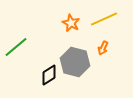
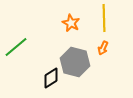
yellow line: moved 1 px up; rotated 68 degrees counterclockwise
black diamond: moved 2 px right, 3 px down
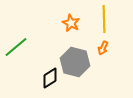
yellow line: moved 1 px down
black diamond: moved 1 px left
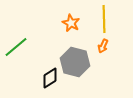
orange arrow: moved 2 px up
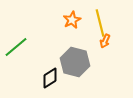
yellow line: moved 4 px left, 4 px down; rotated 12 degrees counterclockwise
orange star: moved 1 px right, 3 px up; rotated 18 degrees clockwise
orange arrow: moved 2 px right, 5 px up
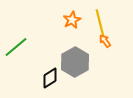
orange arrow: rotated 120 degrees clockwise
gray hexagon: rotated 16 degrees clockwise
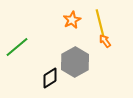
green line: moved 1 px right
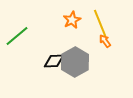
yellow line: rotated 8 degrees counterclockwise
green line: moved 11 px up
black diamond: moved 4 px right, 17 px up; rotated 30 degrees clockwise
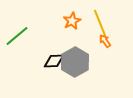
orange star: moved 1 px down
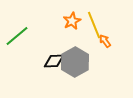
yellow line: moved 6 px left, 2 px down
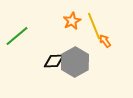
yellow line: moved 1 px down
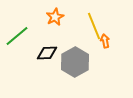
orange star: moved 17 px left, 4 px up
orange arrow: rotated 24 degrees clockwise
black diamond: moved 7 px left, 8 px up
